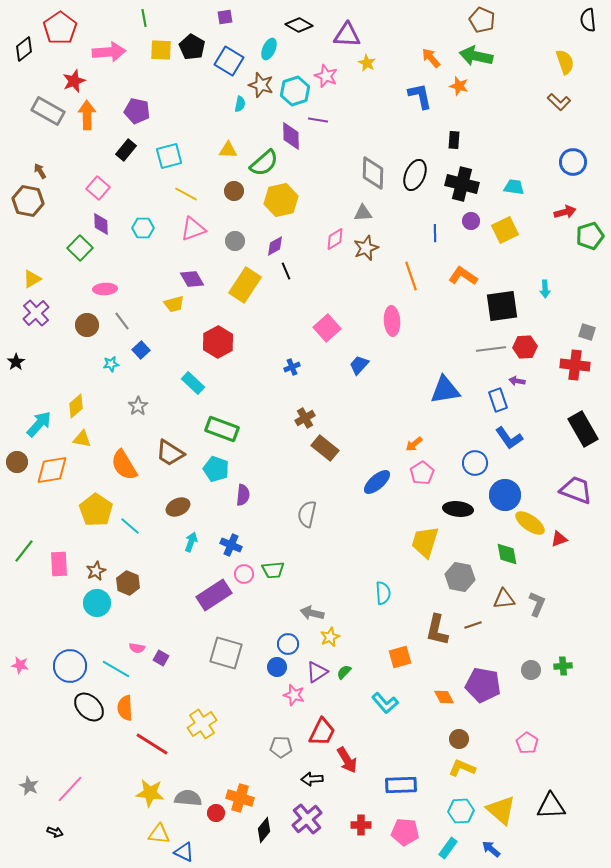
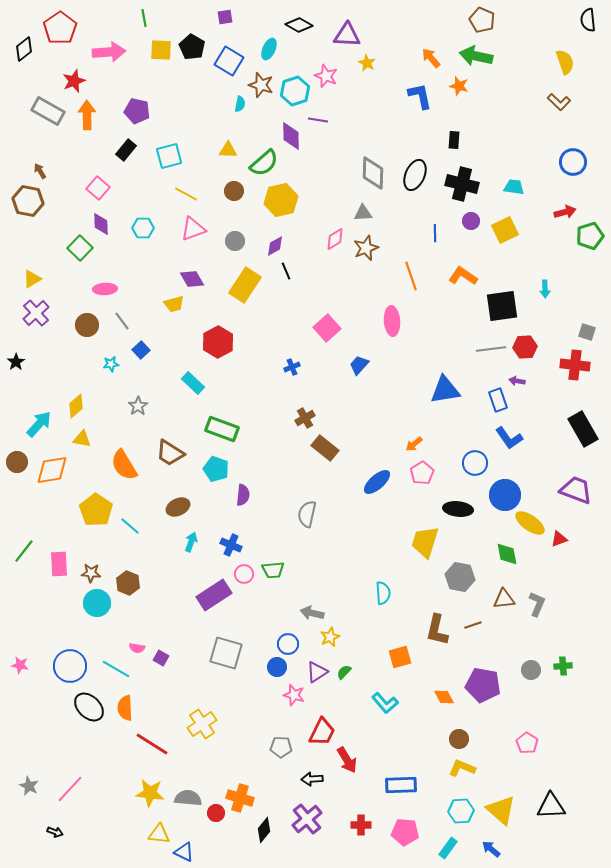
brown star at (96, 571): moved 5 px left, 2 px down; rotated 30 degrees clockwise
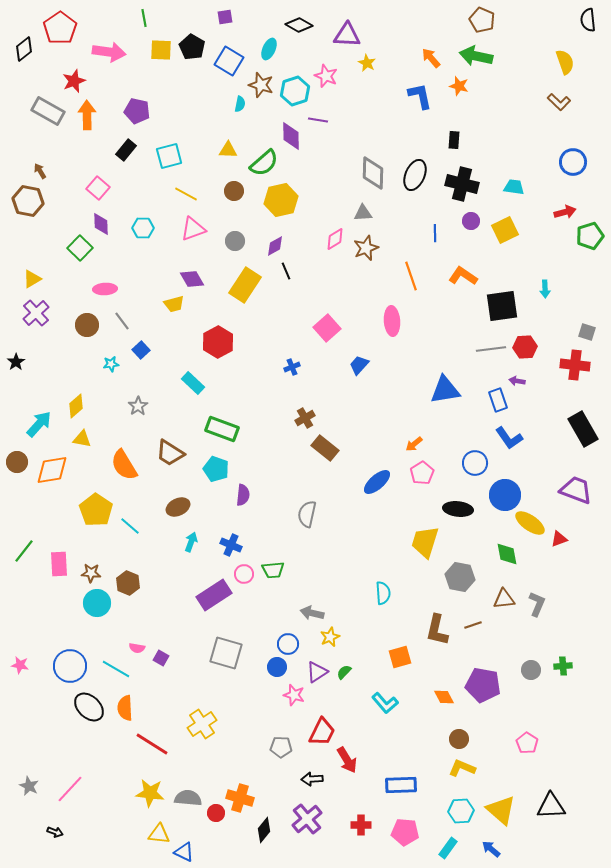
pink arrow at (109, 52): rotated 12 degrees clockwise
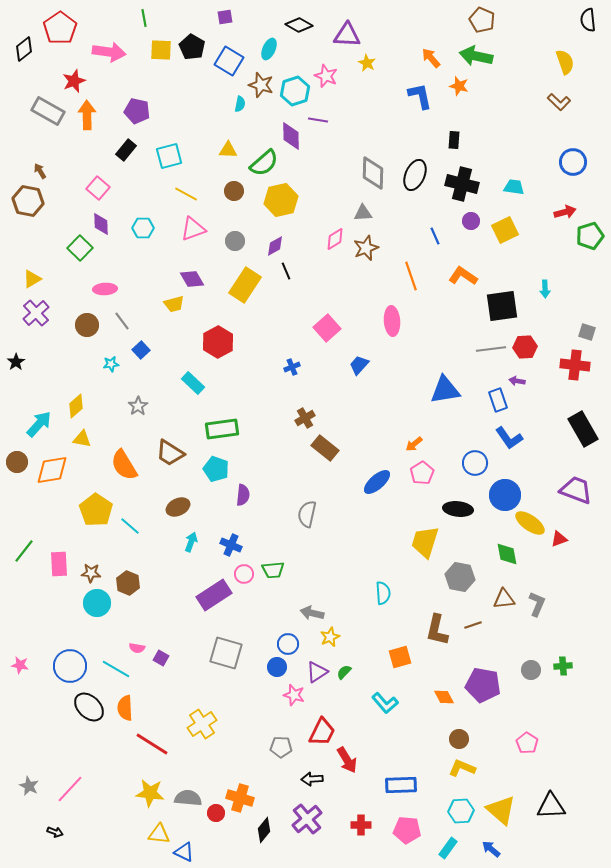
blue line at (435, 233): moved 3 px down; rotated 24 degrees counterclockwise
green rectangle at (222, 429): rotated 28 degrees counterclockwise
pink pentagon at (405, 832): moved 2 px right, 2 px up
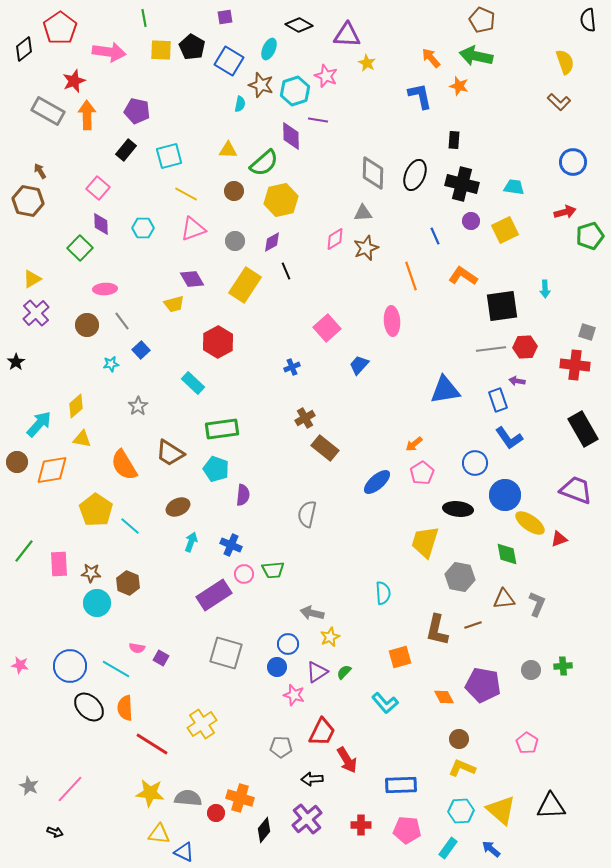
purple diamond at (275, 246): moved 3 px left, 4 px up
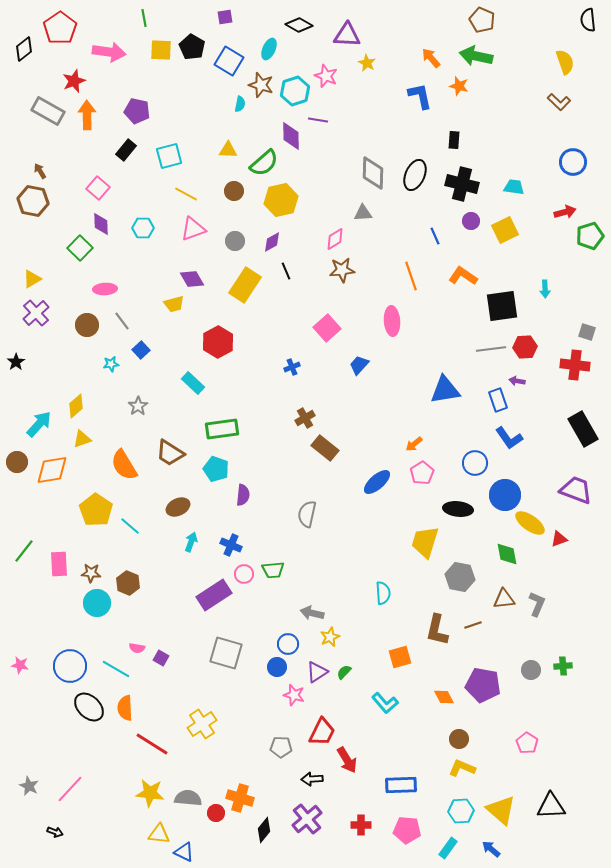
brown hexagon at (28, 201): moved 5 px right
brown star at (366, 248): moved 24 px left, 22 px down; rotated 15 degrees clockwise
yellow triangle at (82, 439): rotated 30 degrees counterclockwise
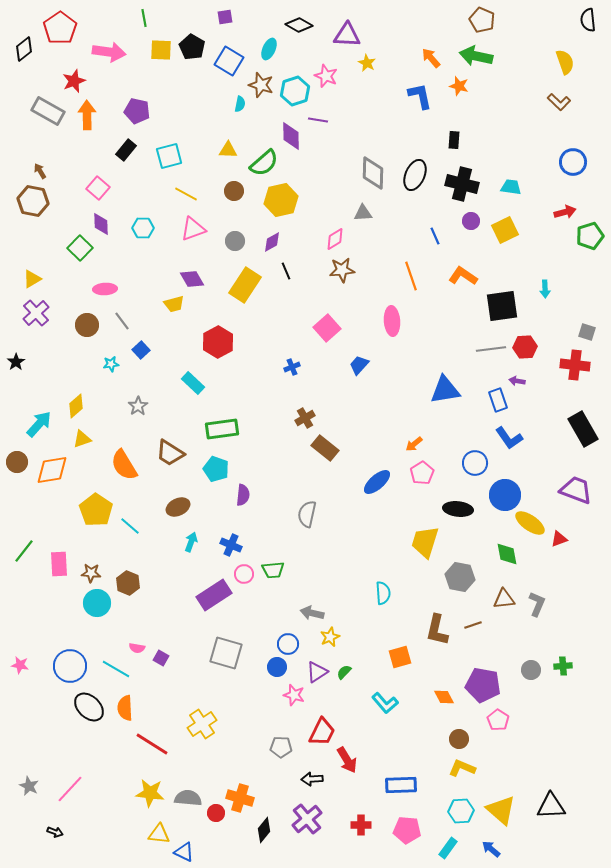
cyan trapezoid at (514, 187): moved 3 px left
pink pentagon at (527, 743): moved 29 px left, 23 px up
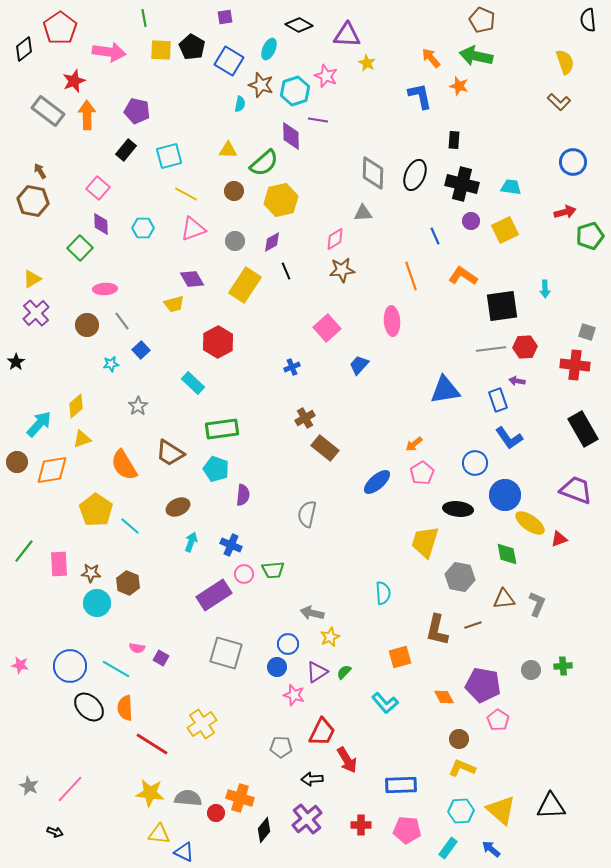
gray rectangle at (48, 111): rotated 8 degrees clockwise
